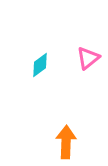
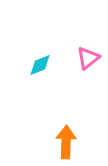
cyan diamond: rotated 15 degrees clockwise
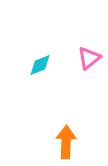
pink triangle: moved 1 px right
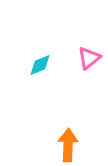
orange arrow: moved 2 px right, 3 px down
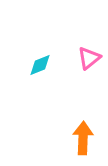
orange arrow: moved 15 px right, 7 px up
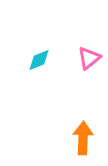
cyan diamond: moved 1 px left, 5 px up
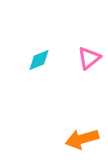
orange arrow: moved 1 px left, 1 px down; rotated 108 degrees counterclockwise
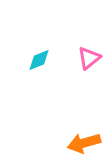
orange arrow: moved 2 px right, 4 px down
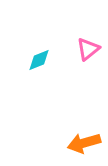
pink triangle: moved 1 px left, 9 px up
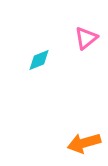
pink triangle: moved 2 px left, 11 px up
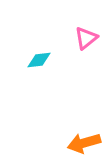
cyan diamond: rotated 15 degrees clockwise
